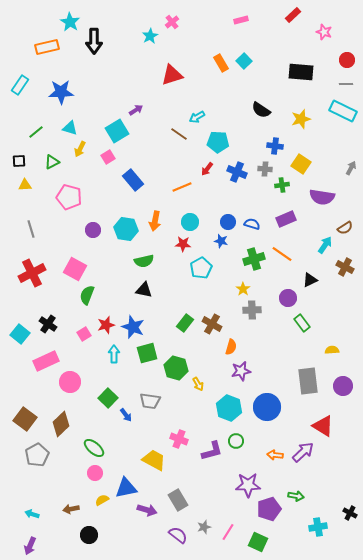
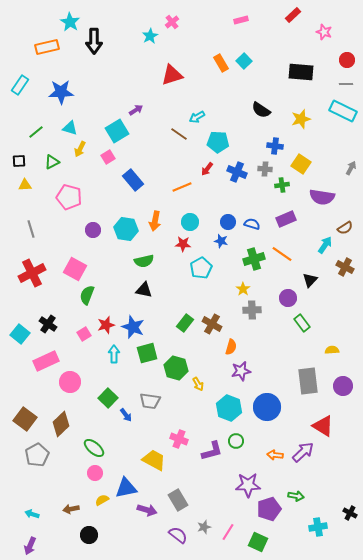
black triangle at (310, 280): rotated 21 degrees counterclockwise
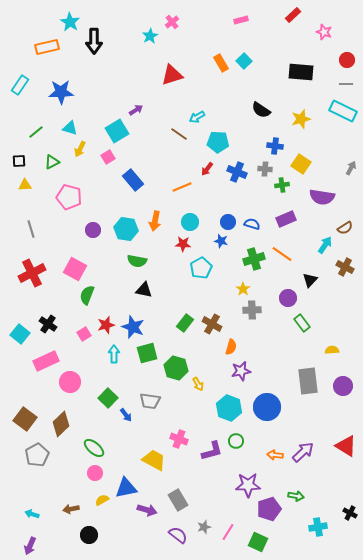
green semicircle at (144, 261): moved 7 px left; rotated 24 degrees clockwise
red triangle at (323, 426): moved 23 px right, 20 px down
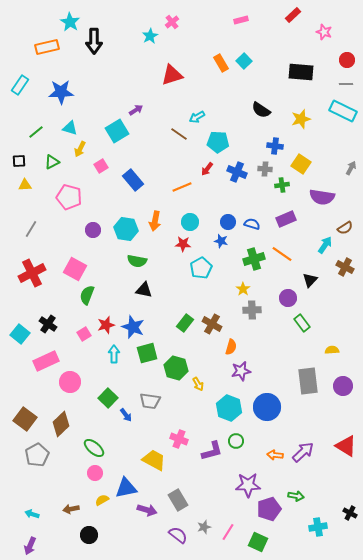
pink square at (108, 157): moved 7 px left, 9 px down
gray line at (31, 229): rotated 48 degrees clockwise
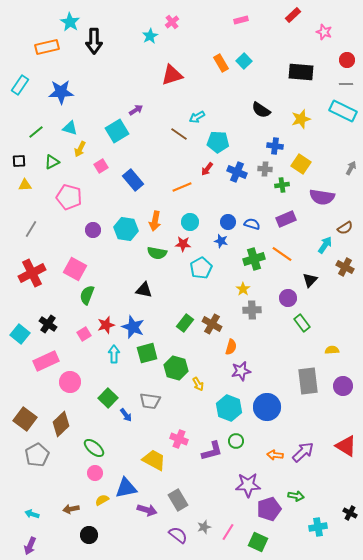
green semicircle at (137, 261): moved 20 px right, 8 px up
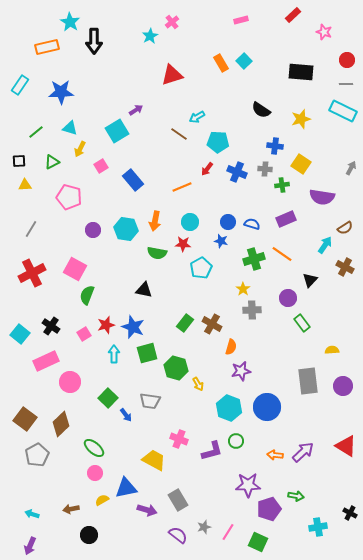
black cross at (48, 324): moved 3 px right, 2 px down
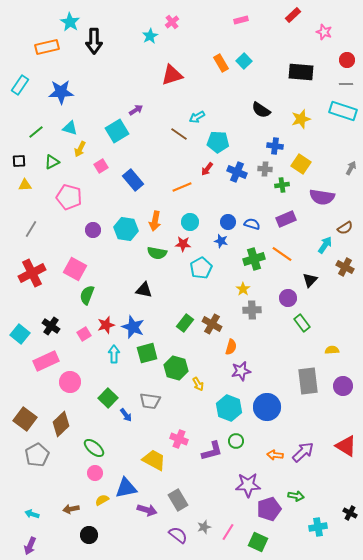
cyan rectangle at (343, 111): rotated 8 degrees counterclockwise
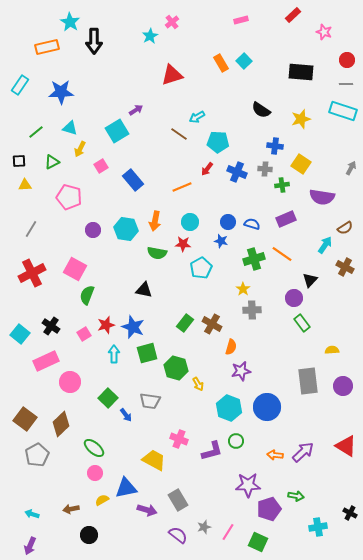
purple circle at (288, 298): moved 6 px right
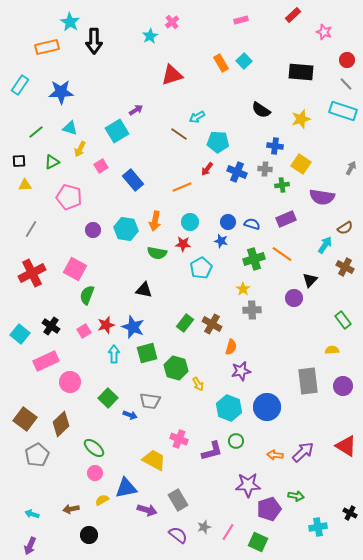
gray line at (346, 84): rotated 48 degrees clockwise
green rectangle at (302, 323): moved 41 px right, 3 px up
pink square at (84, 334): moved 3 px up
blue arrow at (126, 415): moved 4 px right; rotated 32 degrees counterclockwise
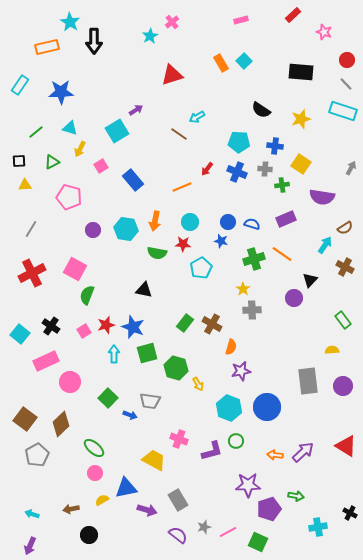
cyan pentagon at (218, 142): moved 21 px right
pink line at (228, 532): rotated 30 degrees clockwise
